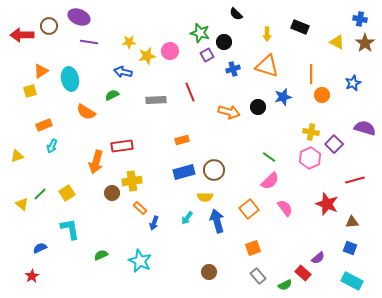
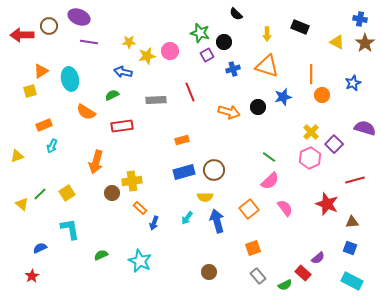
yellow cross at (311, 132): rotated 35 degrees clockwise
red rectangle at (122, 146): moved 20 px up
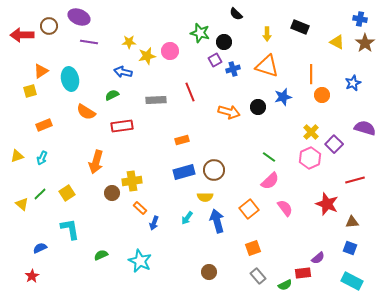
purple square at (207, 55): moved 8 px right, 5 px down
cyan arrow at (52, 146): moved 10 px left, 12 px down
red rectangle at (303, 273): rotated 49 degrees counterclockwise
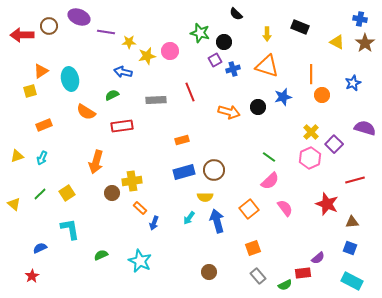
purple line at (89, 42): moved 17 px right, 10 px up
yellow triangle at (22, 204): moved 8 px left
cyan arrow at (187, 218): moved 2 px right
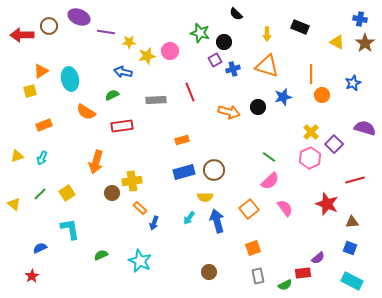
gray rectangle at (258, 276): rotated 28 degrees clockwise
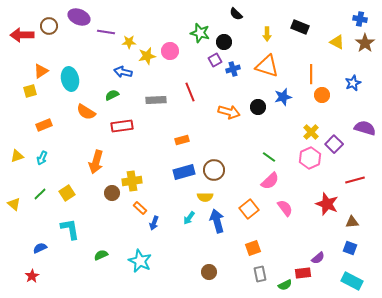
gray rectangle at (258, 276): moved 2 px right, 2 px up
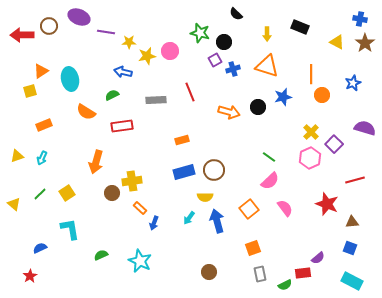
red star at (32, 276): moved 2 px left
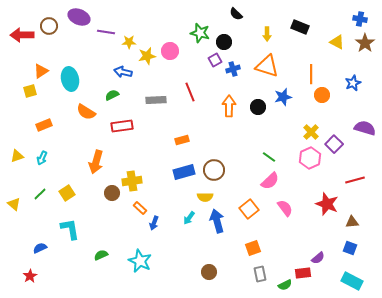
orange arrow at (229, 112): moved 6 px up; rotated 105 degrees counterclockwise
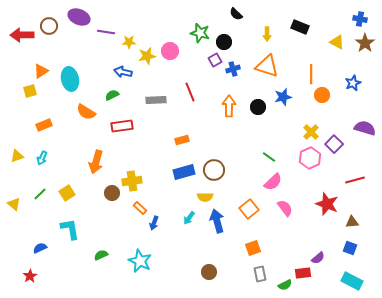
pink semicircle at (270, 181): moved 3 px right, 1 px down
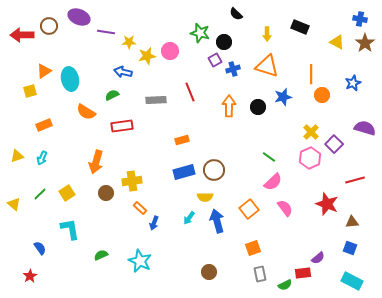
orange triangle at (41, 71): moved 3 px right
brown circle at (112, 193): moved 6 px left
blue semicircle at (40, 248): rotated 80 degrees clockwise
